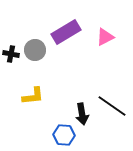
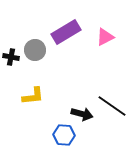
black cross: moved 3 px down
black arrow: rotated 65 degrees counterclockwise
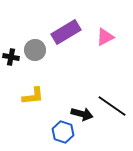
blue hexagon: moved 1 px left, 3 px up; rotated 15 degrees clockwise
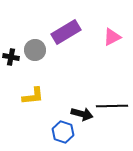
pink triangle: moved 7 px right
black line: rotated 36 degrees counterclockwise
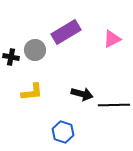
pink triangle: moved 2 px down
yellow L-shape: moved 1 px left, 4 px up
black line: moved 2 px right, 1 px up
black arrow: moved 20 px up
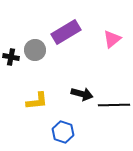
pink triangle: rotated 12 degrees counterclockwise
yellow L-shape: moved 5 px right, 9 px down
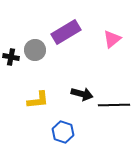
yellow L-shape: moved 1 px right, 1 px up
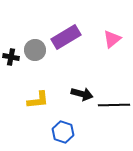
purple rectangle: moved 5 px down
